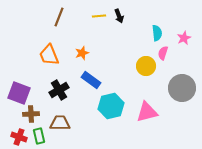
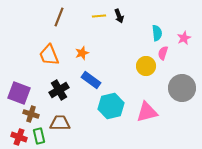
brown cross: rotated 21 degrees clockwise
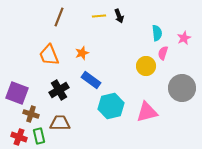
purple square: moved 2 px left
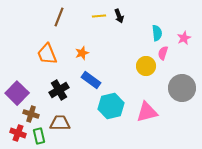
orange trapezoid: moved 2 px left, 1 px up
purple square: rotated 25 degrees clockwise
red cross: moved 1 px left, 4 px up
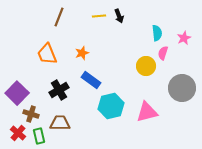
red cross: rotated 21 degrees clockwise
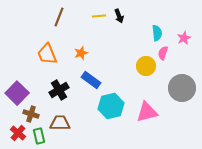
orange star: moved 1 px left
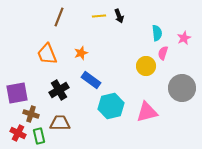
purple square: rotated 35 degrees clockwise
red cross: rotated 14 degrees counterclockwise
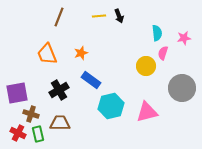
pink star: rotated 16 degrees clockwise
green rectangle: moved 1 px left, 2 px up
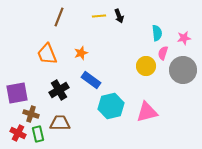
gray circle: moved 1 px right, 18 px up
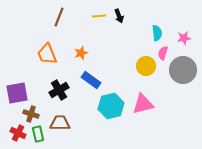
pink triangle: moved 4 px left, 8 px up
